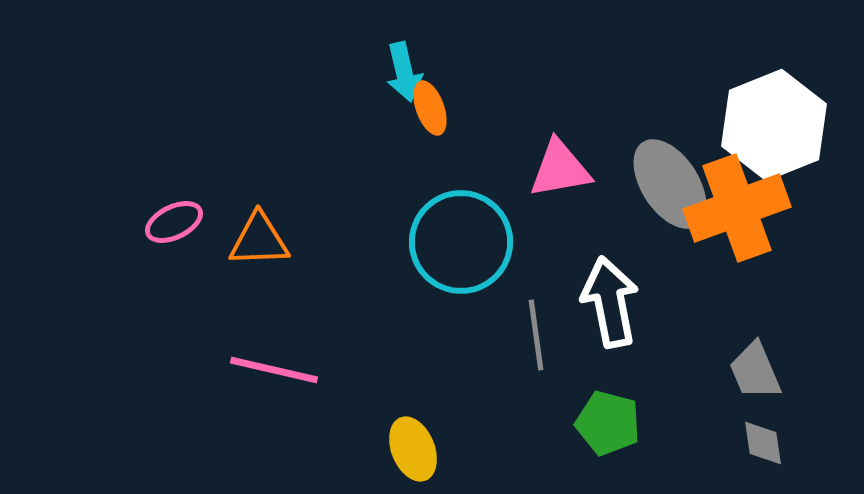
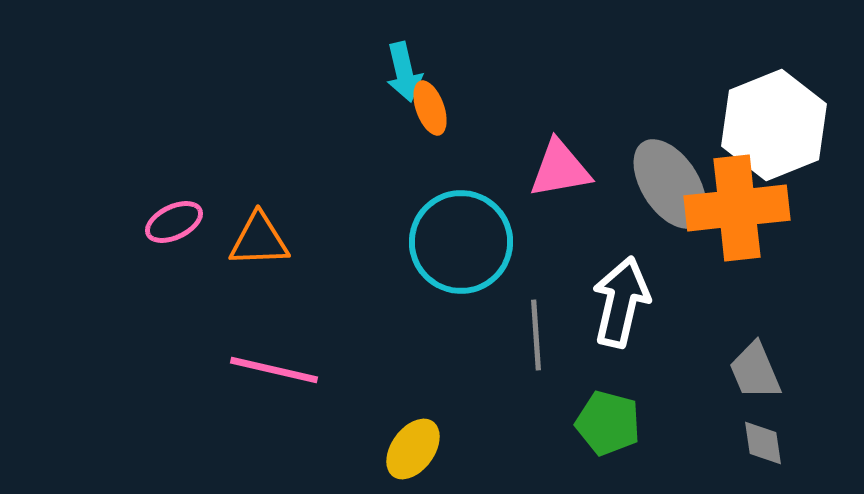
orange cross: rotated 14 degrees clockwise
white arrow: moved 11 px right; rotated 24 degrees clockwise
gray line: rotated 4 degrees clockwise
yellow ellipse: rotated 58 degrees clockwise
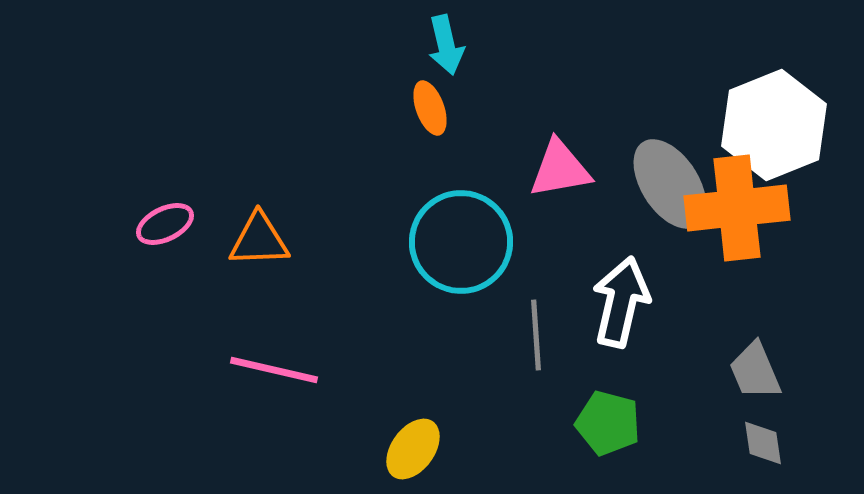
cyan arrow: moved 42 px right, 27 px up
pink ellipse: moved 9 px left, 2 px down
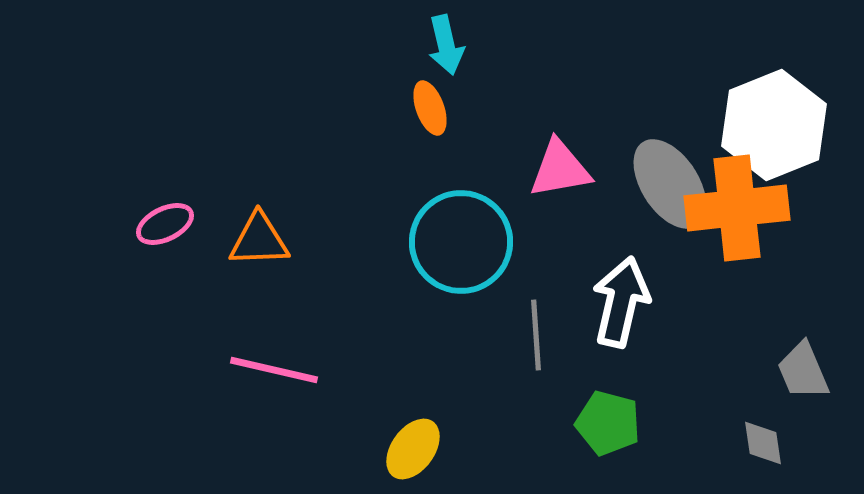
gray trapezoid: moved 48 px right
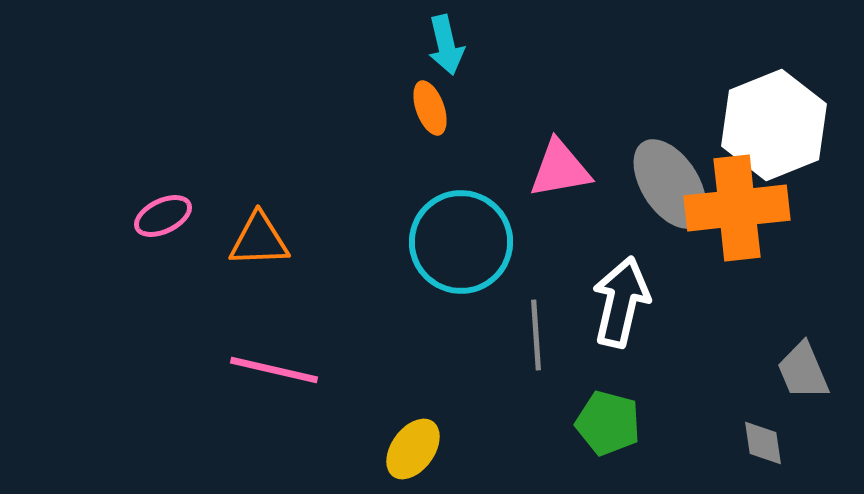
pink ellipse: moved 2 px left, 8 px up
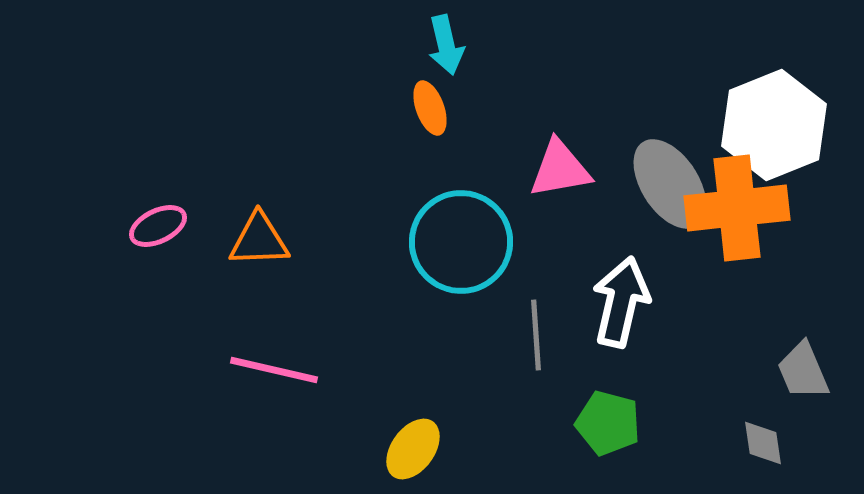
pink ellipse: moved 5 px left, 10 px down
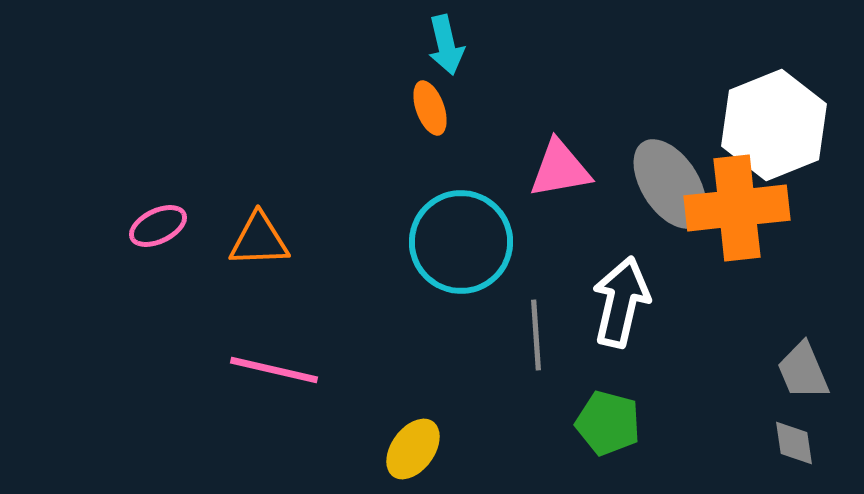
gray diamond: moved 31 px right
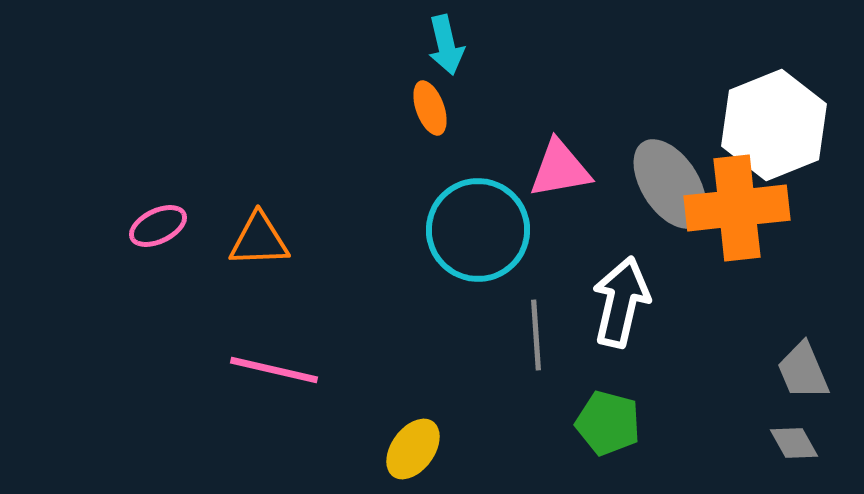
cyan circle: moved 17 px right, 12 px up
gray diamond: rotated 21 degrees counterclockwise
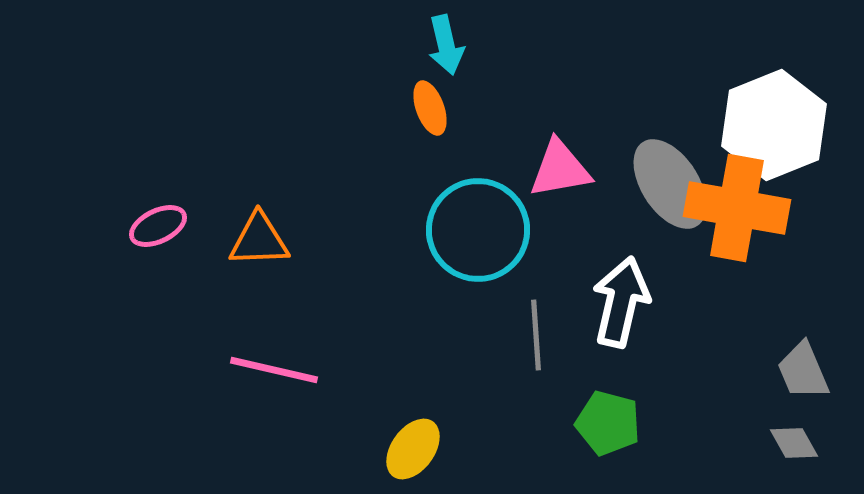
orange cross: rotated 16 degrees clockwise
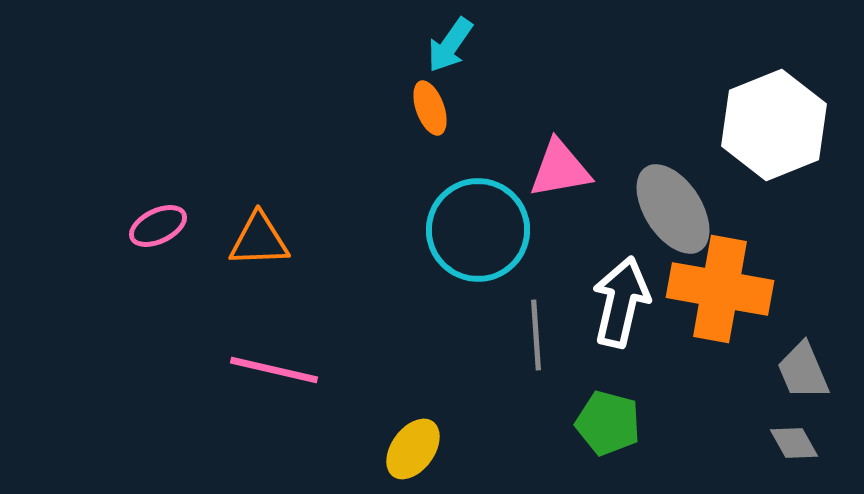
cyan arrow: moved 4 px right; rotated 48 degrees clockwise
gray ellipse: moved 3 px right, 25 px down
orange cross: moved 17 px left, 81 px down
